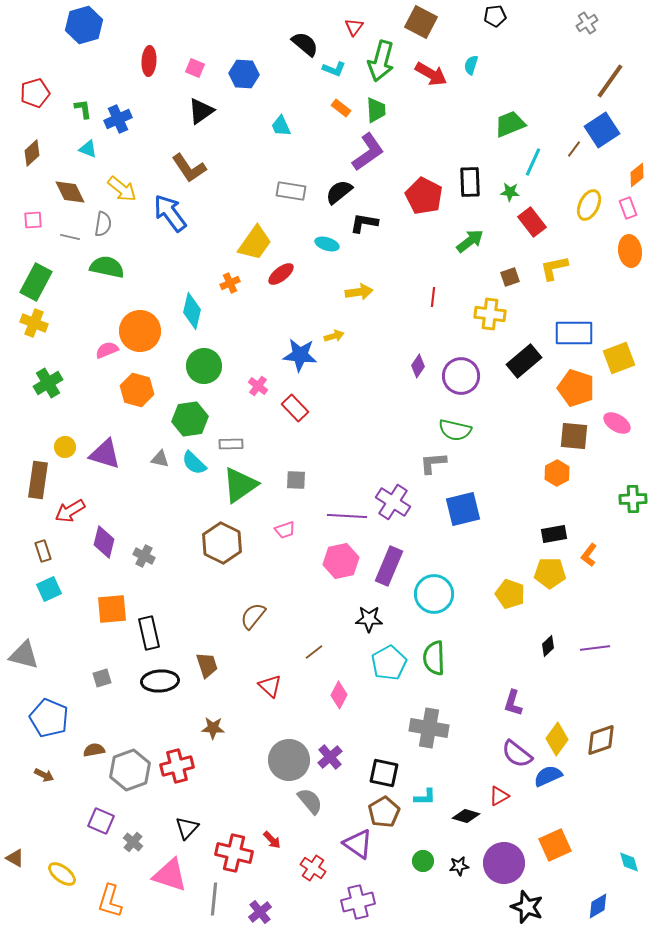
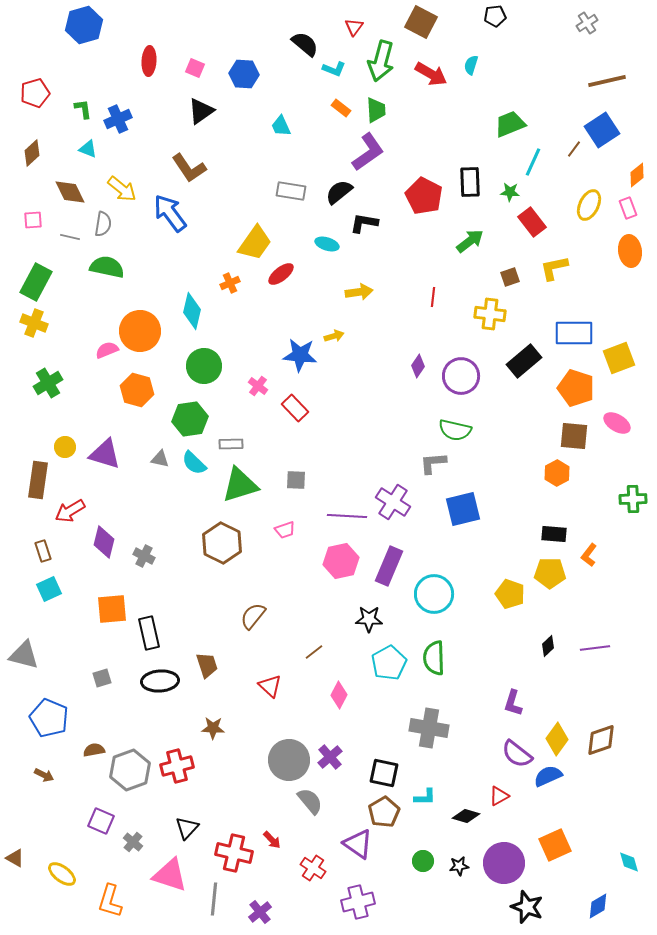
brown line at (610, 81): moved 3 px left; rotated 42 degrees clockwise
green triangle at (240, 485): rotated 18 degrees clockwise
black rectangle at (554, 534): rotated 15 degrees clockwise
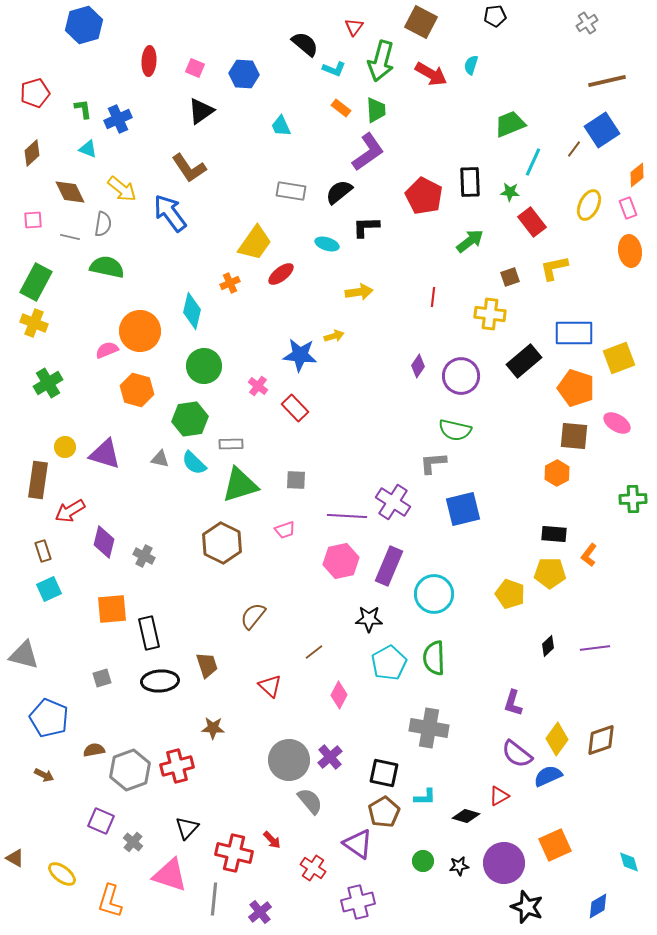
black L-shape at (364, 223): moved 2 px right, 4 px down; rotated 12 degrees counterclockwise
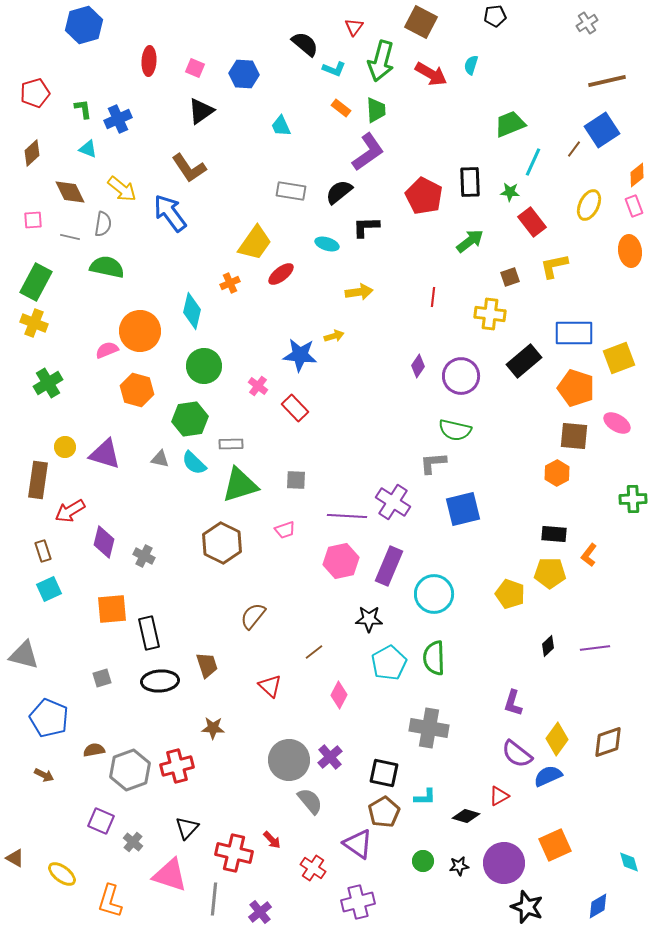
pink rectangle at (628, 208): moved 6 px right, 2 px up
yellow L-shape at (554, 268): moved 2 px up
brown diamond at (601, 740): moved 7 px right, 2 px down
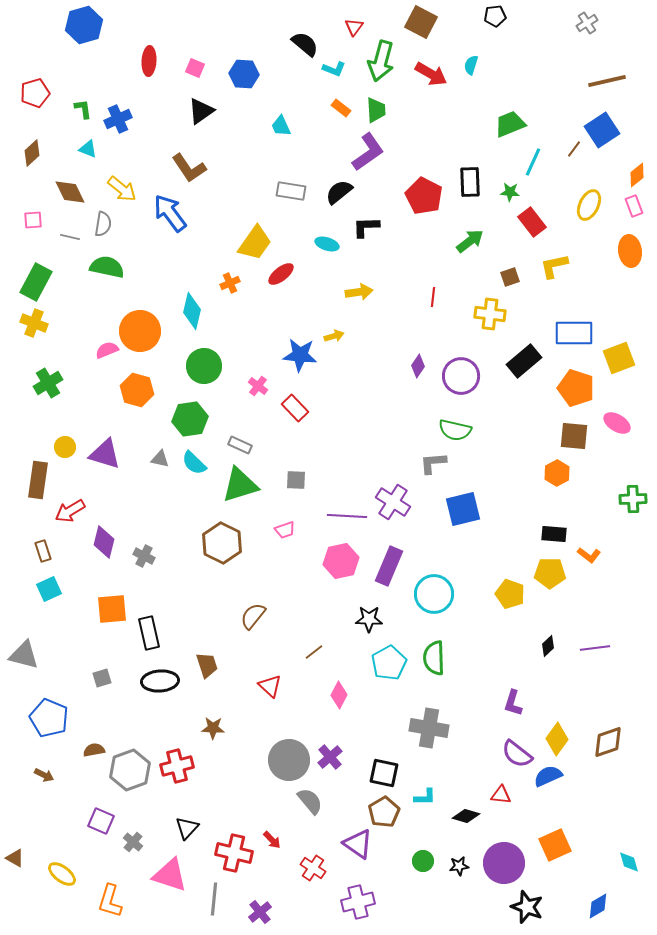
gray rectangle at (231, 444): moved 9 px right, 1 px down; rotated 25 degrees clockwise
orange L-shape at (589, 555): rotated 90 degrees counterclockwise
red triangle at (499, 796): moved 2 px right, 1 px up; rotated 35 degrees clockwise
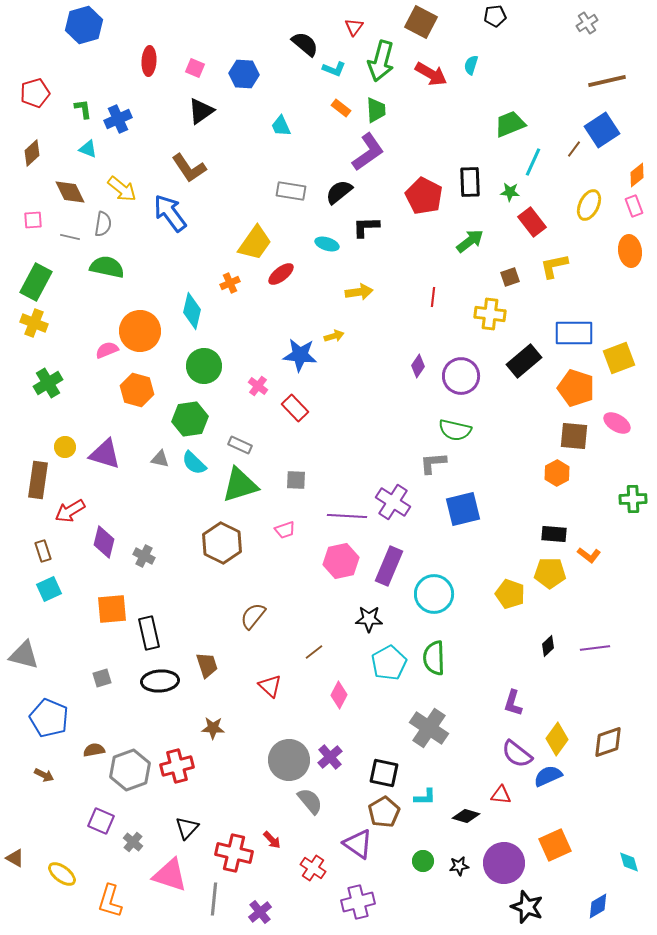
gray cross at (429, 728): rotated 24 degrees clockwise
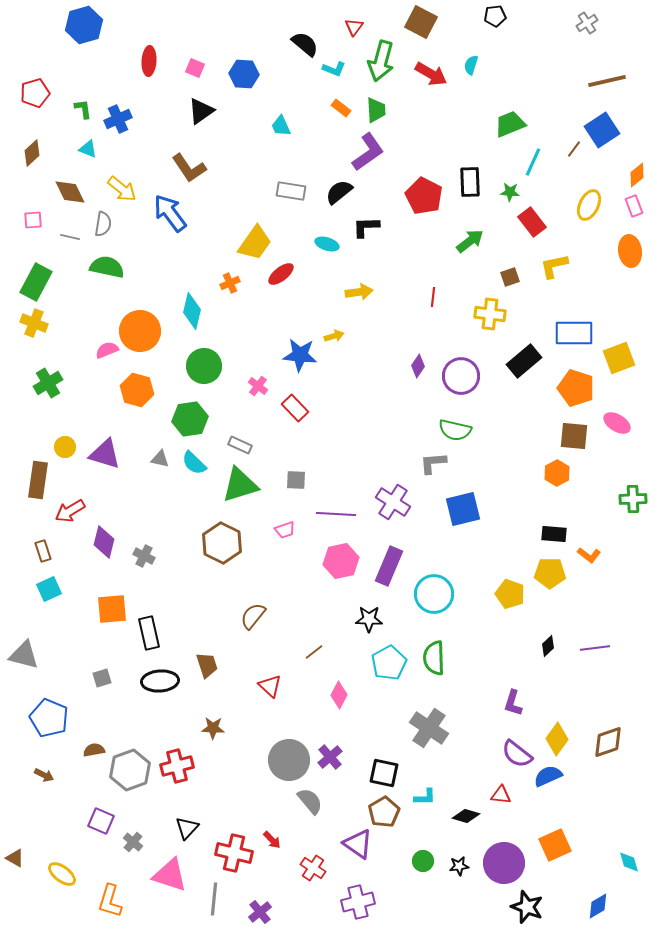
purple line at (347, 516): moved 11 px left, 2 px up
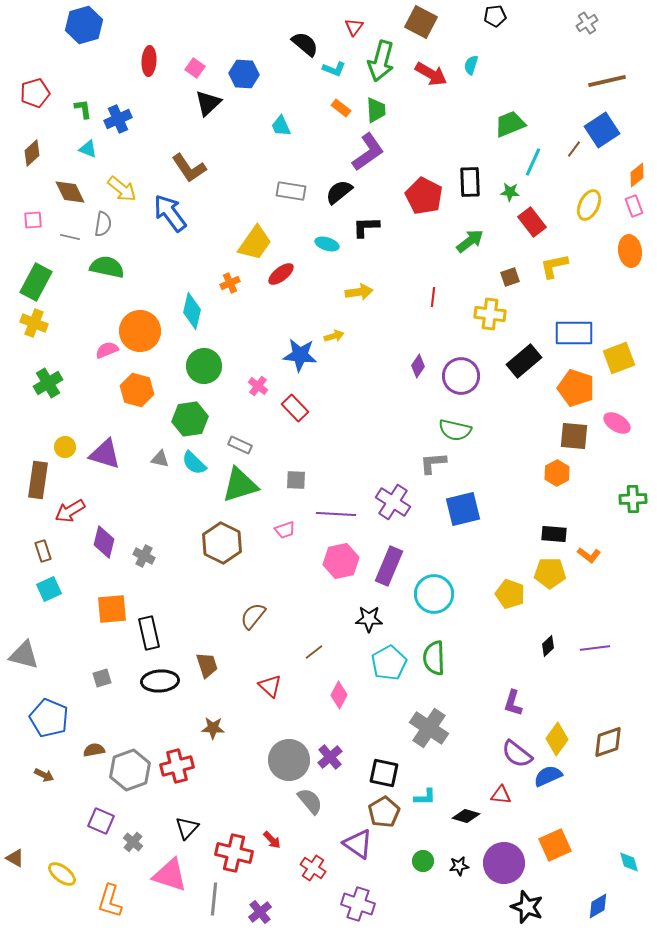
pink square at (195, 68): rotated 12 degrees clockwise
black triangle at (201, 111): moved 7 px right, 8 px up; rotated 8 degrees counterclockwise
purple cross at (358, 902): moved 2 px down; rotated 32 degrees clockwise
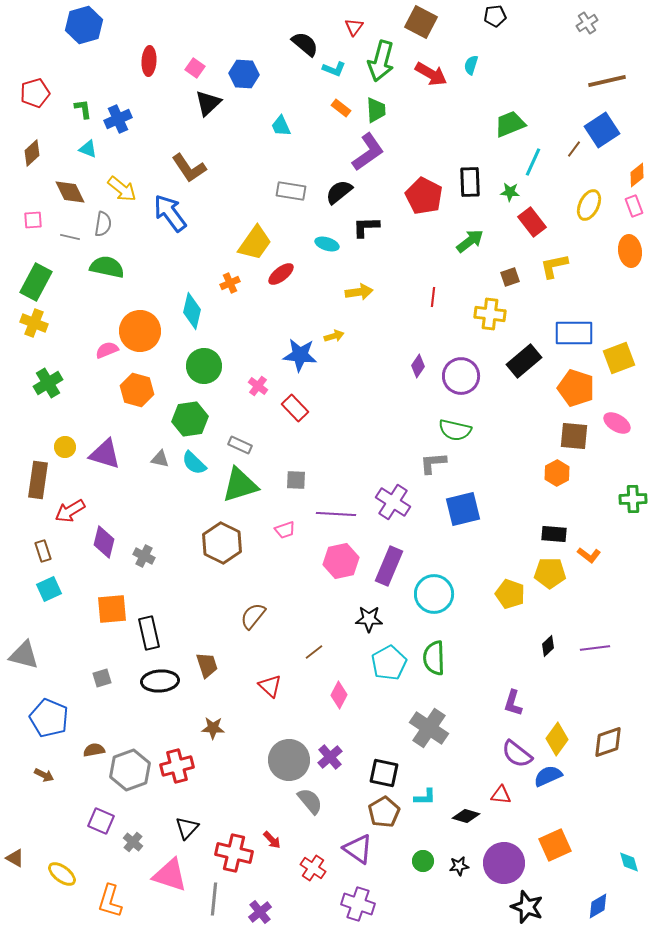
purple triangle at (358, 844): moved 5 px down
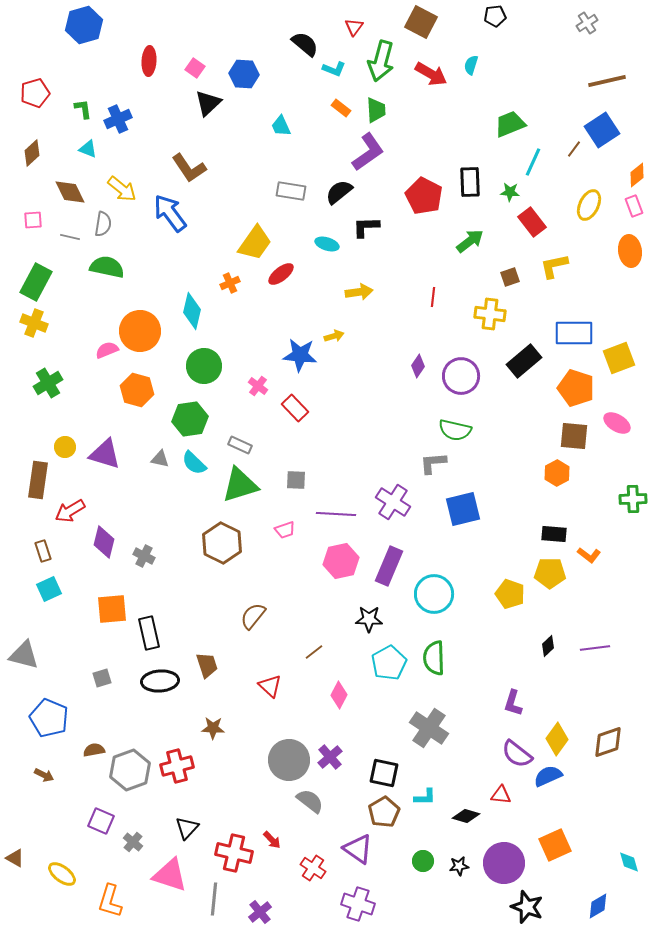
gray semicircle at (310, 801): rotated 12 degrees counterclockwise
